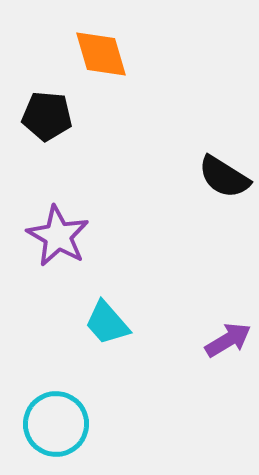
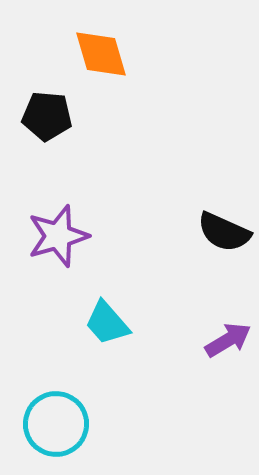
black semicircle: moved 55 px down; rotated 8 degrees counterclockwise
purple star: rotated 26 degrees clockwise
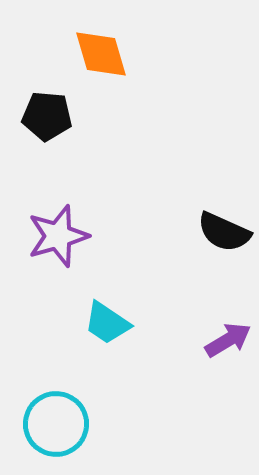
cyan trapezoid: rotated 15 degrees counterclockwise
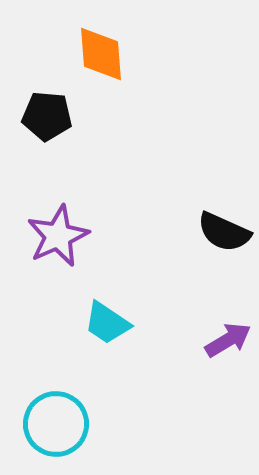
orange diamond: rotated 12 degrees clockwise
purple star: rotated 8 degrees counterclockwise
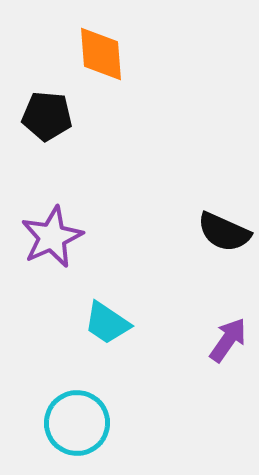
purple star: moved 6 px left, 1 px down
purple arrow: rotated 24 degrees counterclockwise
cyan circle: moved 21 px right, 1 px up
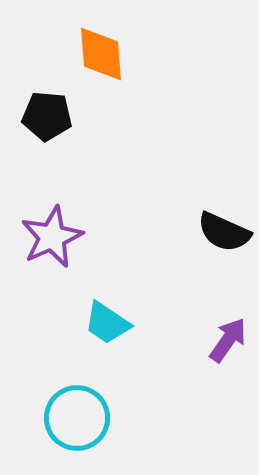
cyan circle: moved 5 px up
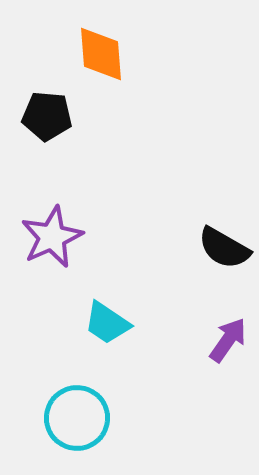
black semicircle: moved 16 px down; rotated 6 degrees clockwise
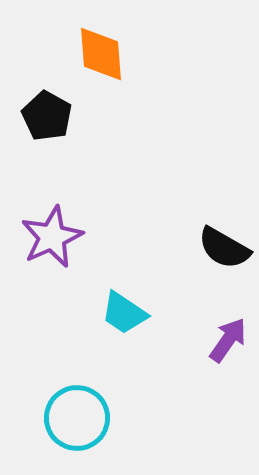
black pentagon: rotated 24 degrees clockwise
cyan trapezoid: moved 17 px right, 10 px up
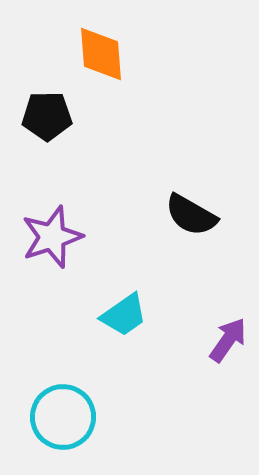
black pentagon: rotated 30 degrees counterclockwise
purple star: rotated 6 degrees clockwise
black semicircle: moved 33 px left, 33 px up
cyan trapezoid: moved 2 px down; rotated 69 degrees counterclockwise
cyan circle: moved 14 px left, 1 px up
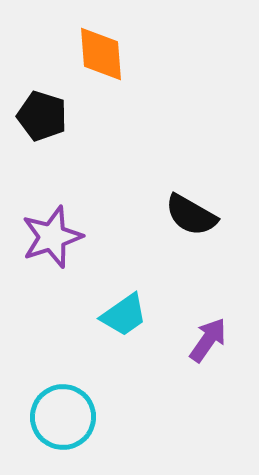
black pentagon: moved 5 px left; rotated 18 degrees clockwise
purple arrow: moved 20 px left
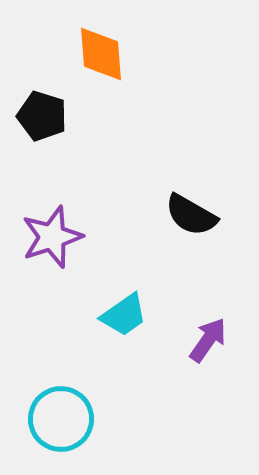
cyan circle: moved 2 px left, 2 px down
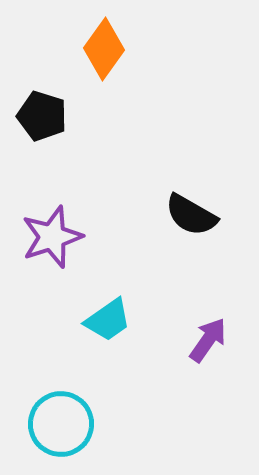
orange diamond: moved 3 px right, 5 px up; rotated 40 degrees clockwise
cyan trapezoid: moved 16 px left, 5 px down
cyan circle: moved 5 px down
